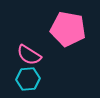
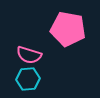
pink semicircle: rotated 15 degrees counterclockwise
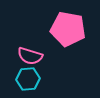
pink semicircle: moved 1 px right, 1 px down
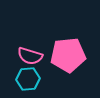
pink pentagon: moved 26 px down; rotated 16 degrees counterclockwise
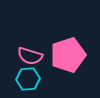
pink pentagon: rotated 12 degrees counterclockwise
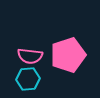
pink semicircle: rotated 10 degrees counterclockwise
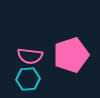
pink pentagon: moved 3 px right
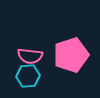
cyan hexagon: moved 3 px up
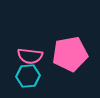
pink pentagon: moved 1 px left, 1 px up; rotated 8 degrees clockwise
